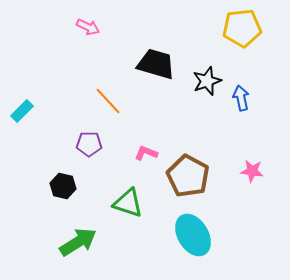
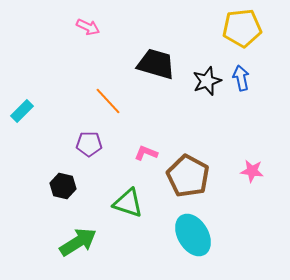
blue arrow: moved 20 px up
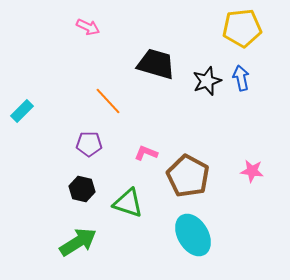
black hexagon: moved 19 px right, 3 px down
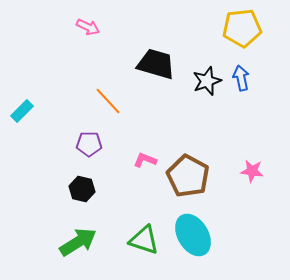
pink L-shape: moved 1 px left, 7 px down
green triangle: moved 16 px right, 37 px down
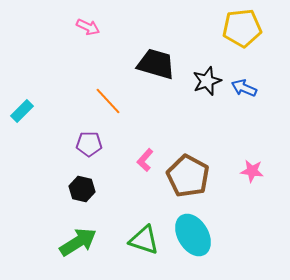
blue arrow: moved 3 px right, 10 px down; rotated 55 degrees counterclockwise
pink L-shape: rotated 70 degrees counterclockwise
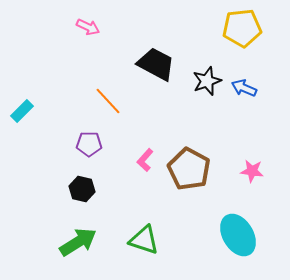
black trapezoid: rotated 12 degrees clockwise
brown pentagon: moved 1 px right, 7 px up
cyan ellipse: moved 45 px right
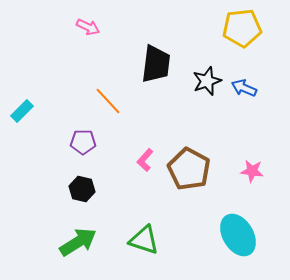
black trapezoid: rotated 69 degrees clockwise
purple pentagon: moved 6 px left, 2 px up
